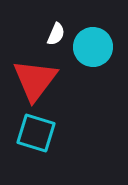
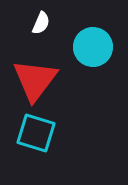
white semicircle: moved 15 px left, 11 px up
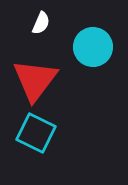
cyan square: rotated 9 degrees clockwise
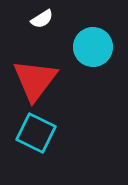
white semicircle: moved 1 px right, 4 px up; rotated 35 degrees clockwise
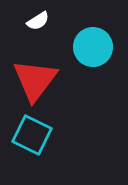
white semicircle: moved 4 px left, 2 px down
cyan square: moved 4 px left, 2 px down
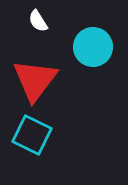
white semicircle: rotated 90 degrees clockwise
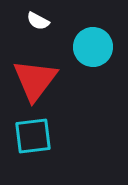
white semicircle: rotated 30 degrees counterclockwise
cyan square: moved 1 px right, 1 px down; rotated 33 degrees counterclockwise
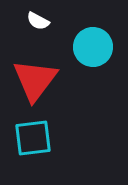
cyan square: moved 2 px down
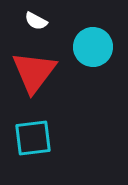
white semicircle: moved 2 px left
red triangle: moved 1 px left, 8 px up
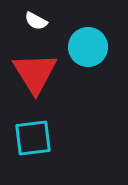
cyan circle: moved 5 px left
red triangle: moved 1 px right, 1 px down; rotated 9 degrees counterclockwise
